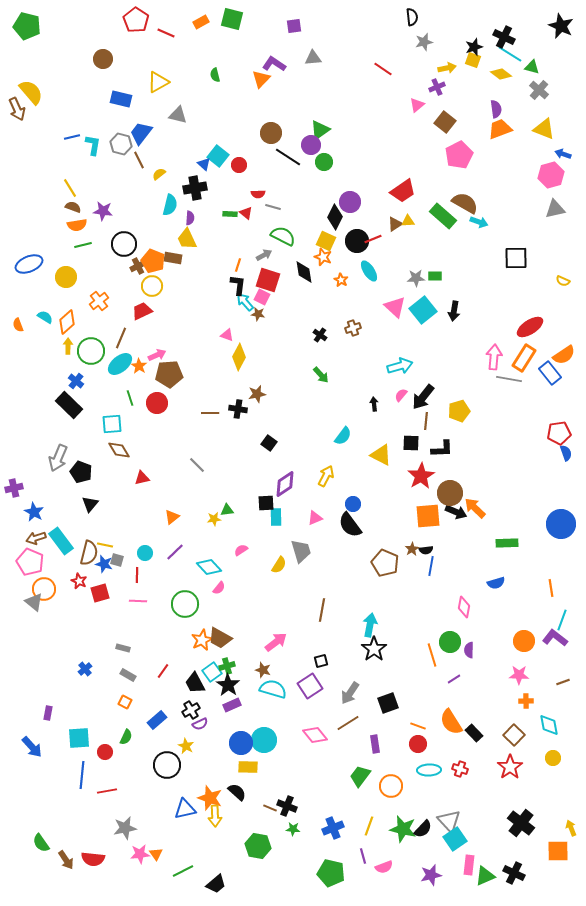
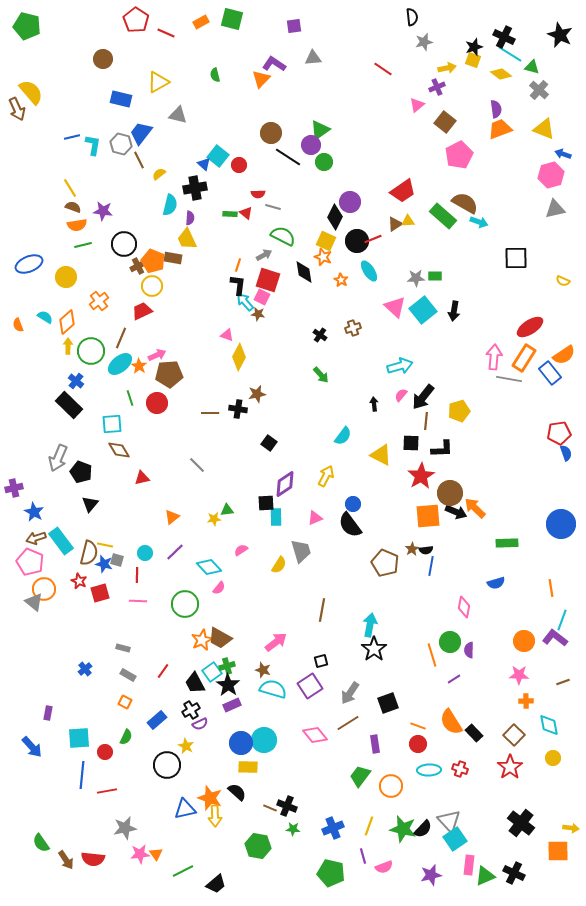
black star at (561, 26): moved 1 px left, 9 px down
yellow arrow at (571, 828): rotated 119 degrees clockwise
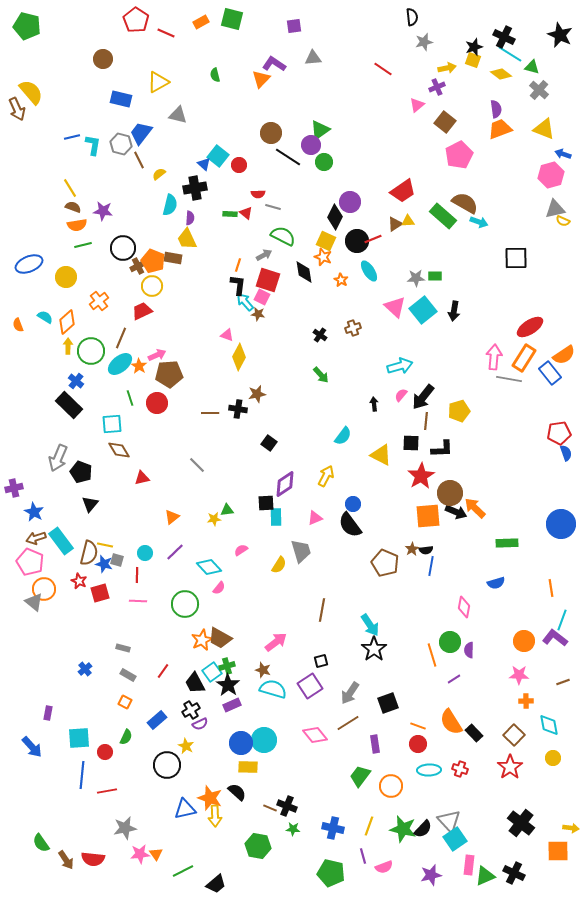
black circle at (124, 244): moved 1 px left, 4 px down
yellow semicircle at (563, 281): moved 60 px up
cyan arrow at (370, 625): rotated 135 degrees clockwise
blue cross at (333, 828): rotated 35 degrees clockwise
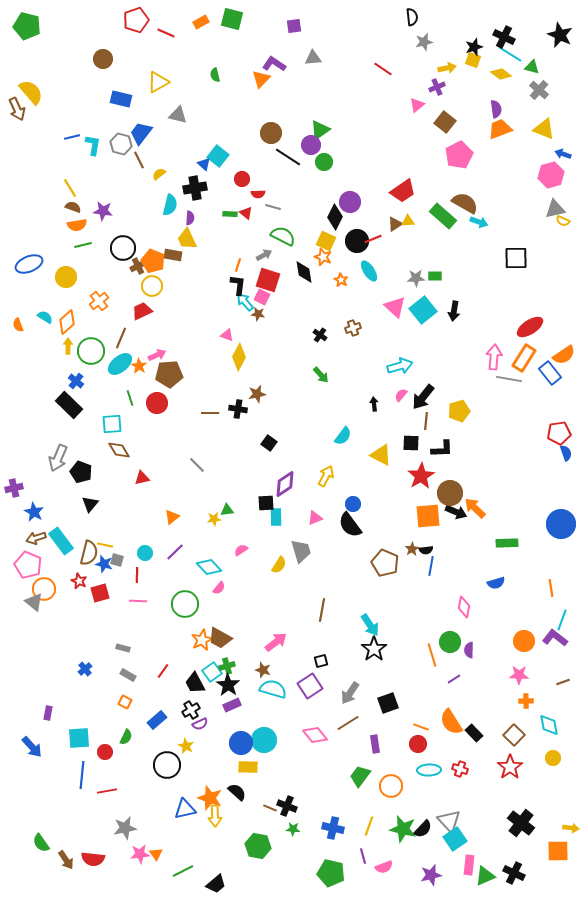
red pentagon at (136, 20): rotated 20 degrees clockwise
red circle at (239, 165): moved 3 px right, 14 px down
brown rectangle at (173, 258): moved 3 px up
pink pentagon at (30, 562): moved 2 px left, 3 px down
orange line at (418, 726): moved 3 px right, 1 px down
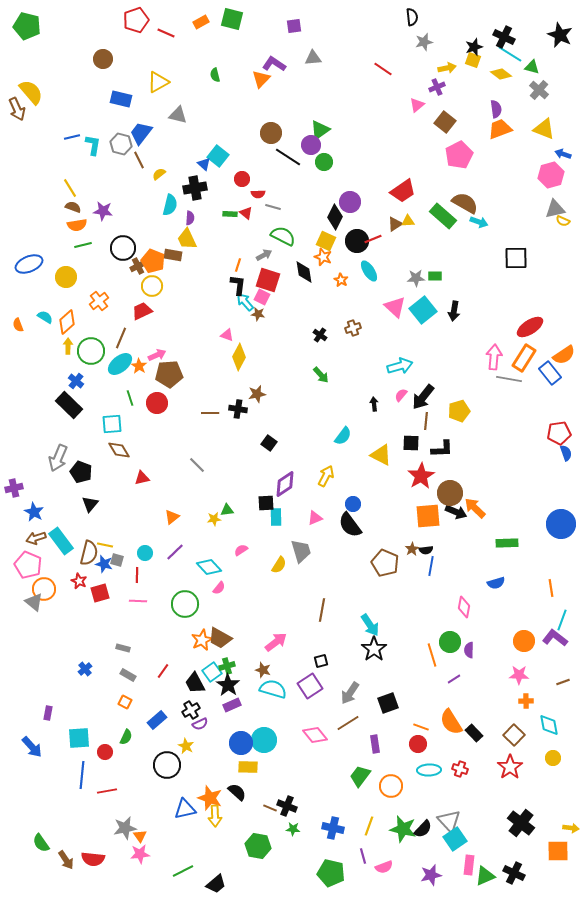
orange triangle at (156, 854): moved 16 px left, 18 px up
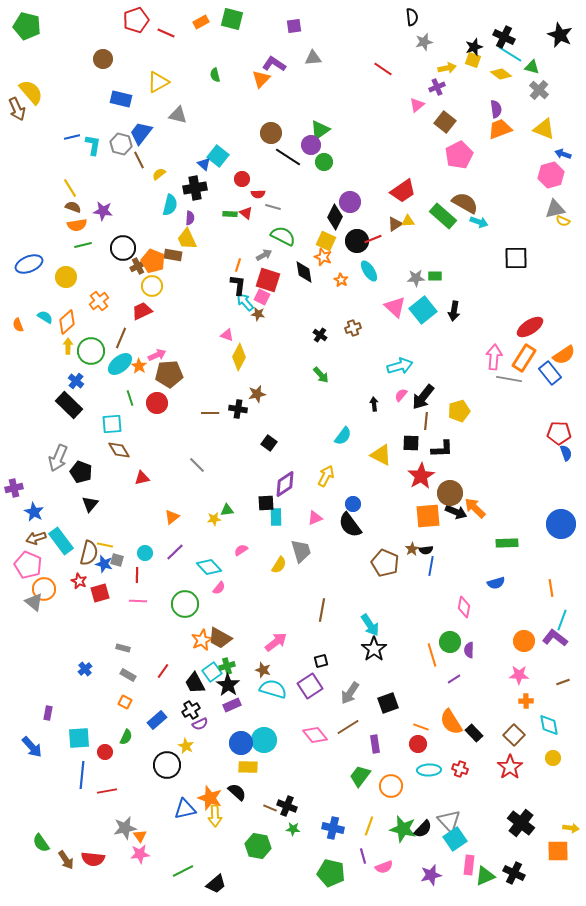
red pentagon at (559, 433): rotated 10 degrees clockwise
brown line at (348, 723): moved 4 px down
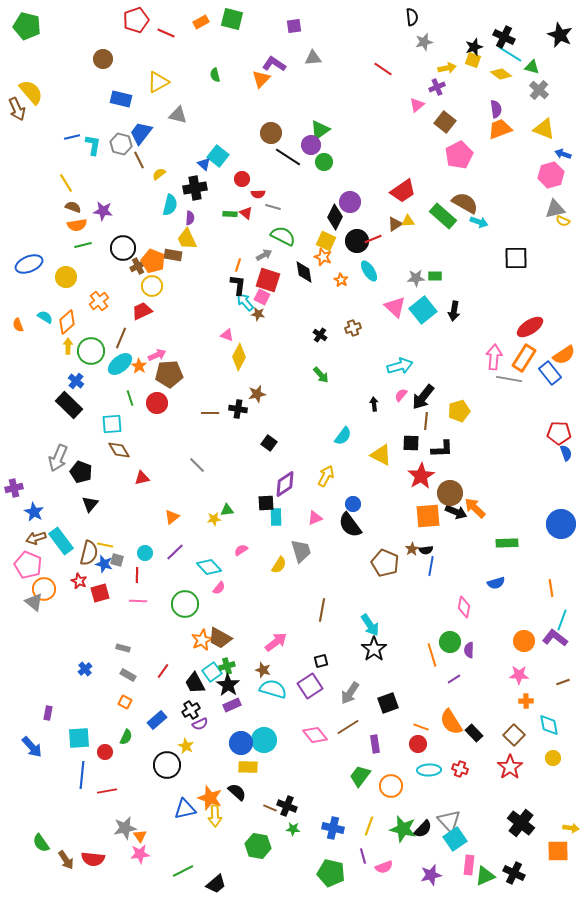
yellow line at (70, 188): moved 4 px left, 5 px up
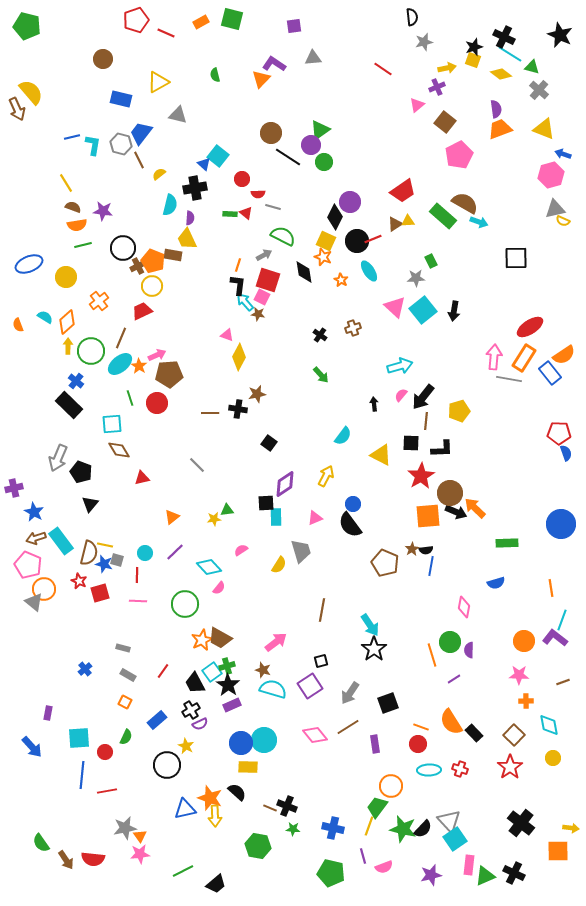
green rectangle at (435, 276): moved 4 px left, 15 px up; rotated 64 degrees clockwise
green trapezoid at (360, 776): moved 17 px right, 31 px down
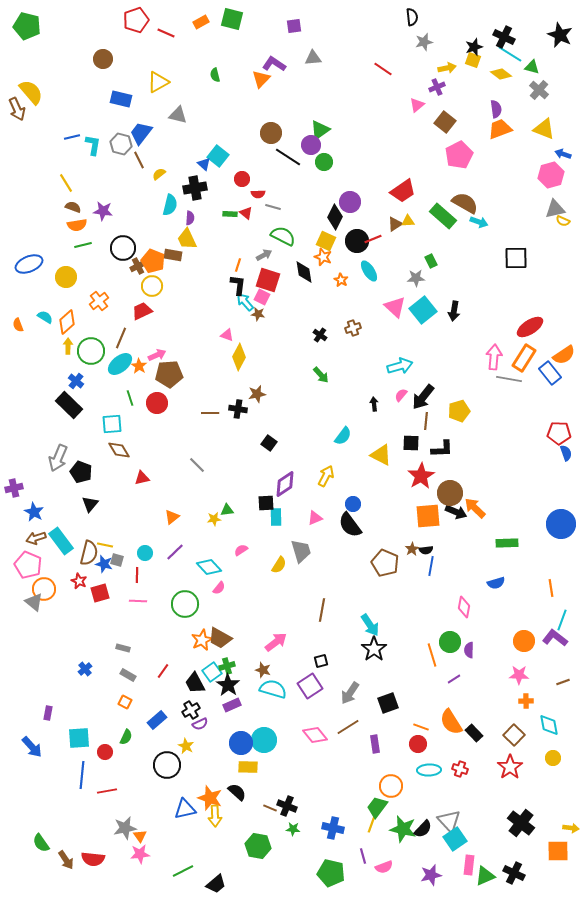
yellow line at (369, 826): moved 3 px right, 3 px up
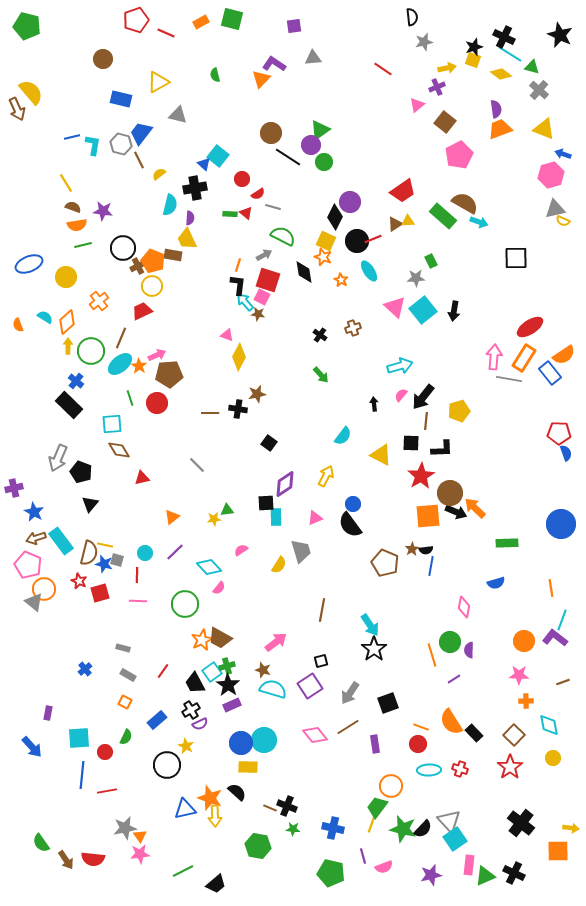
red semicircle at (258, 194): rotated 32 degrees counterclockwise
